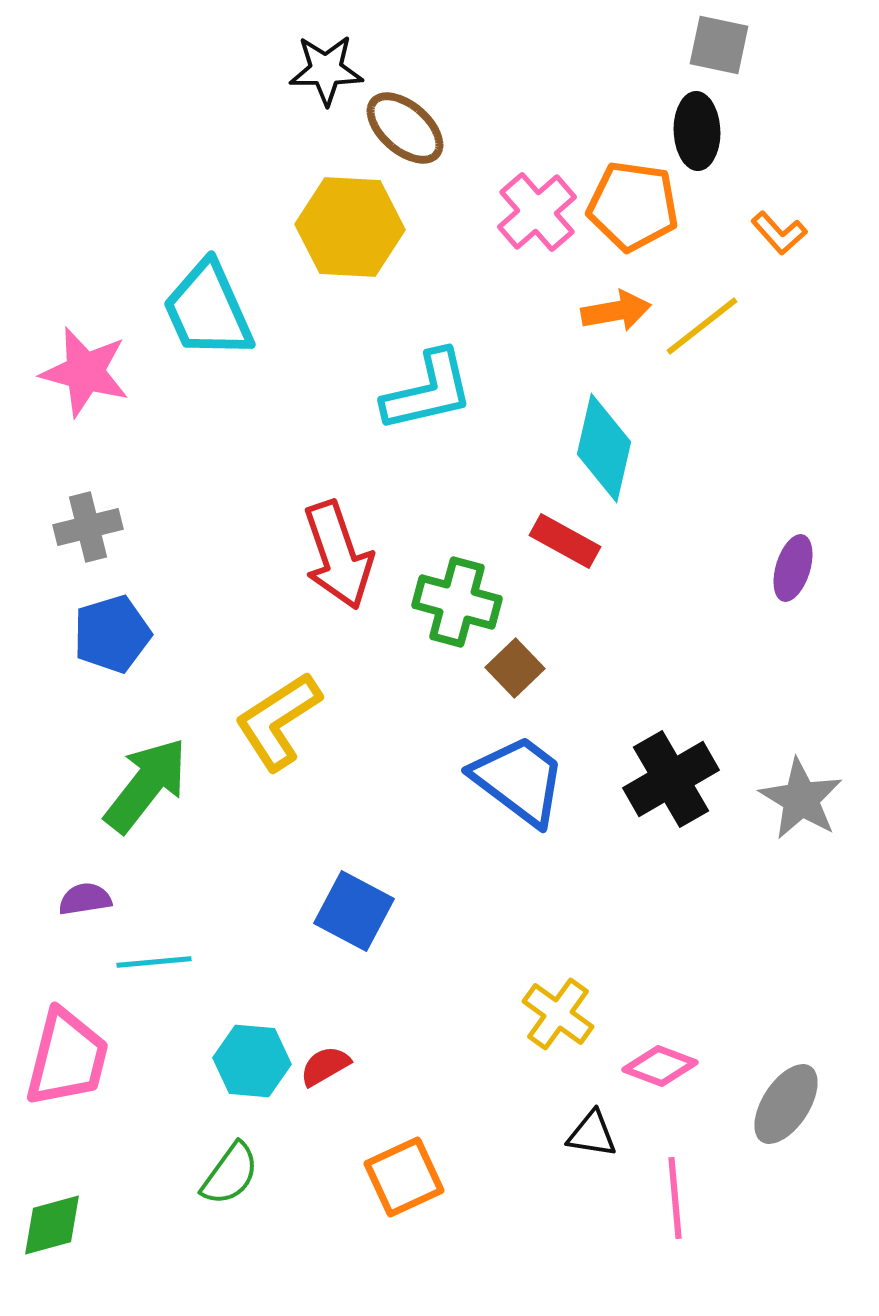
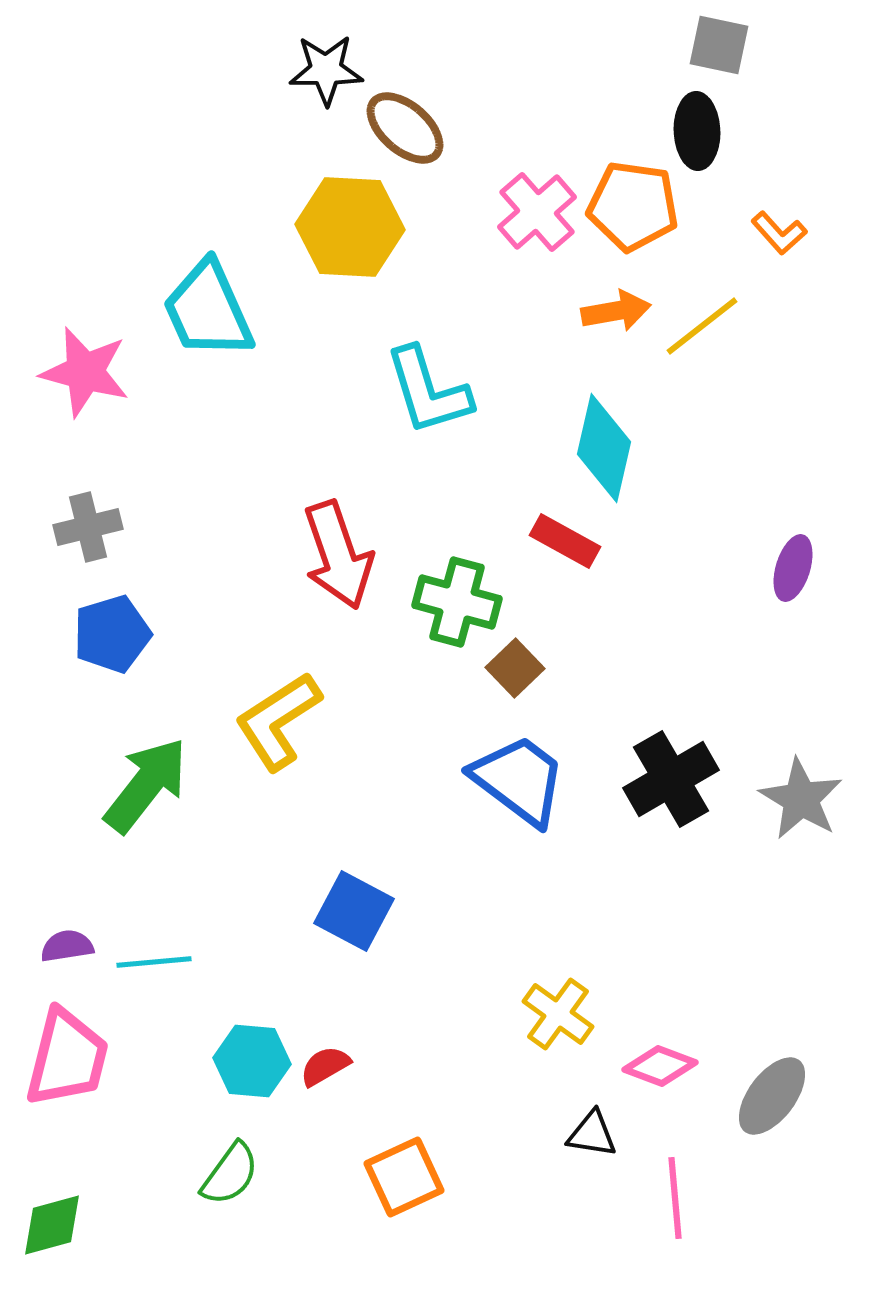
cyan L-shape: rotated 86 degrees clockwise
purple semicircle: moved 18 px left, 47 px down
gray ellipse: moved 14 px left, 8 px up; rotated 4 degrees clockwise
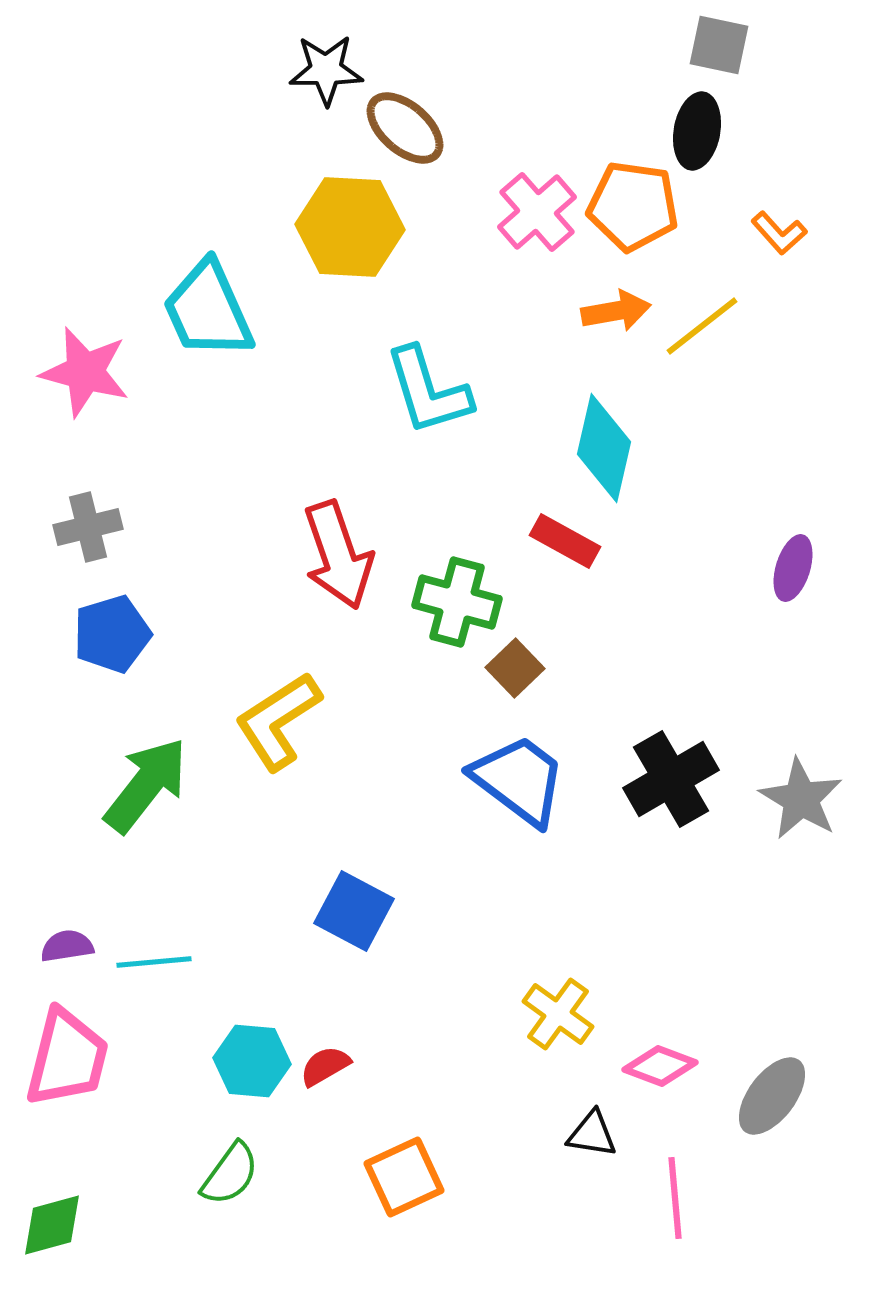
black ellipse: rotated 12 degrees clockwise
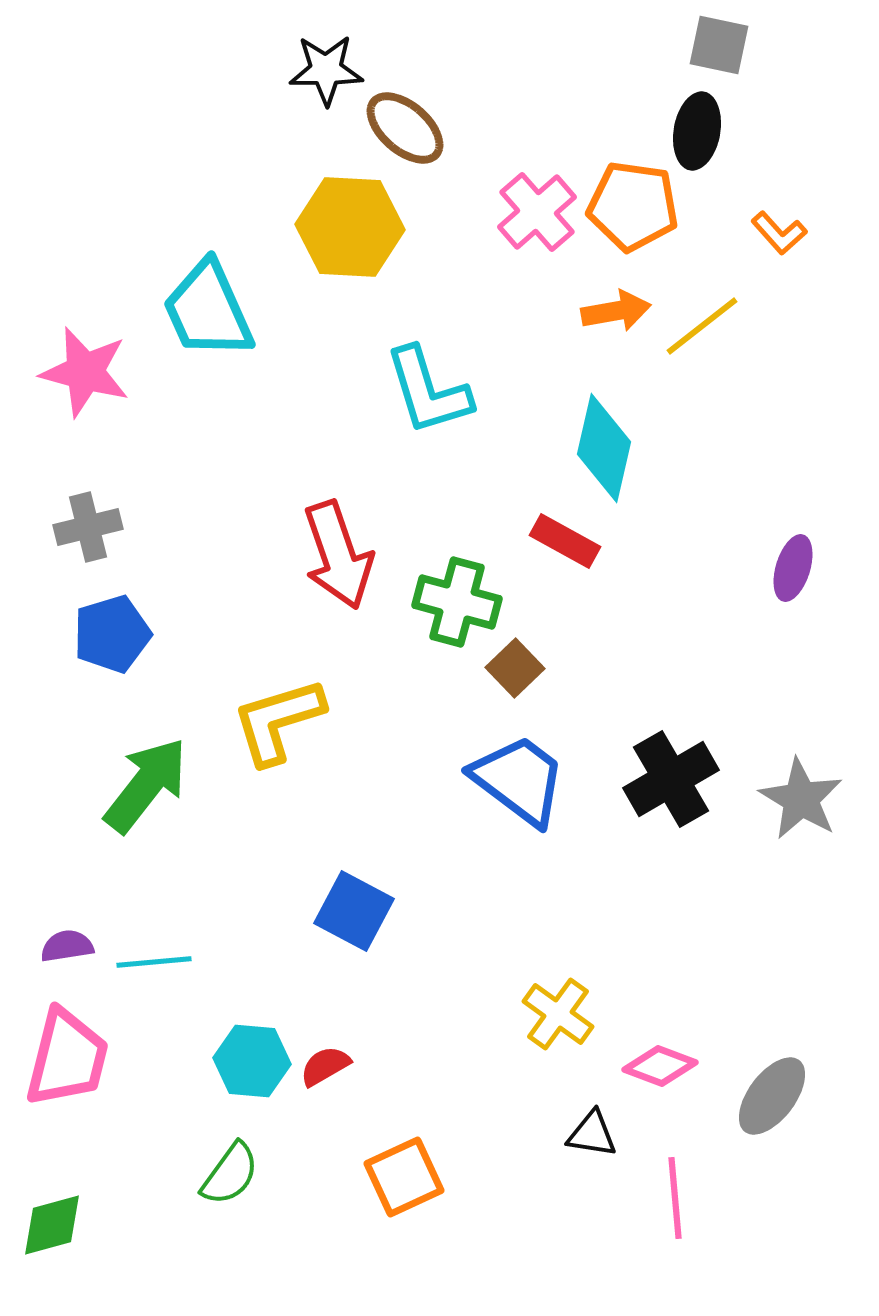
yellow L-shape: rotated 16 degrees clockwise
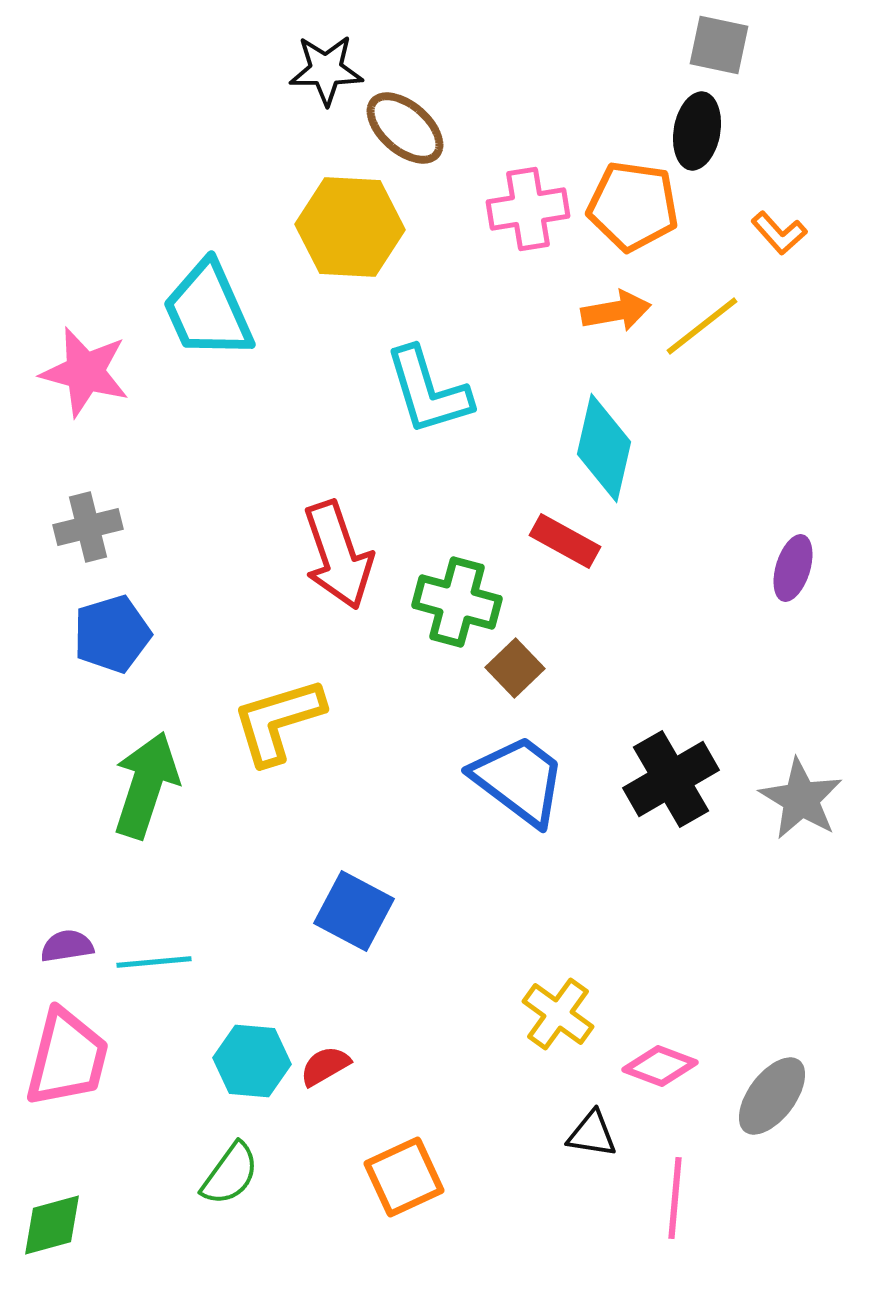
pink cross: moved 9 px left, 3 px up; rotated 32 degrees clockwise
green arrow: rotated 20 degrees counterclockwise
pink line: rotated 10 degrees clockwise
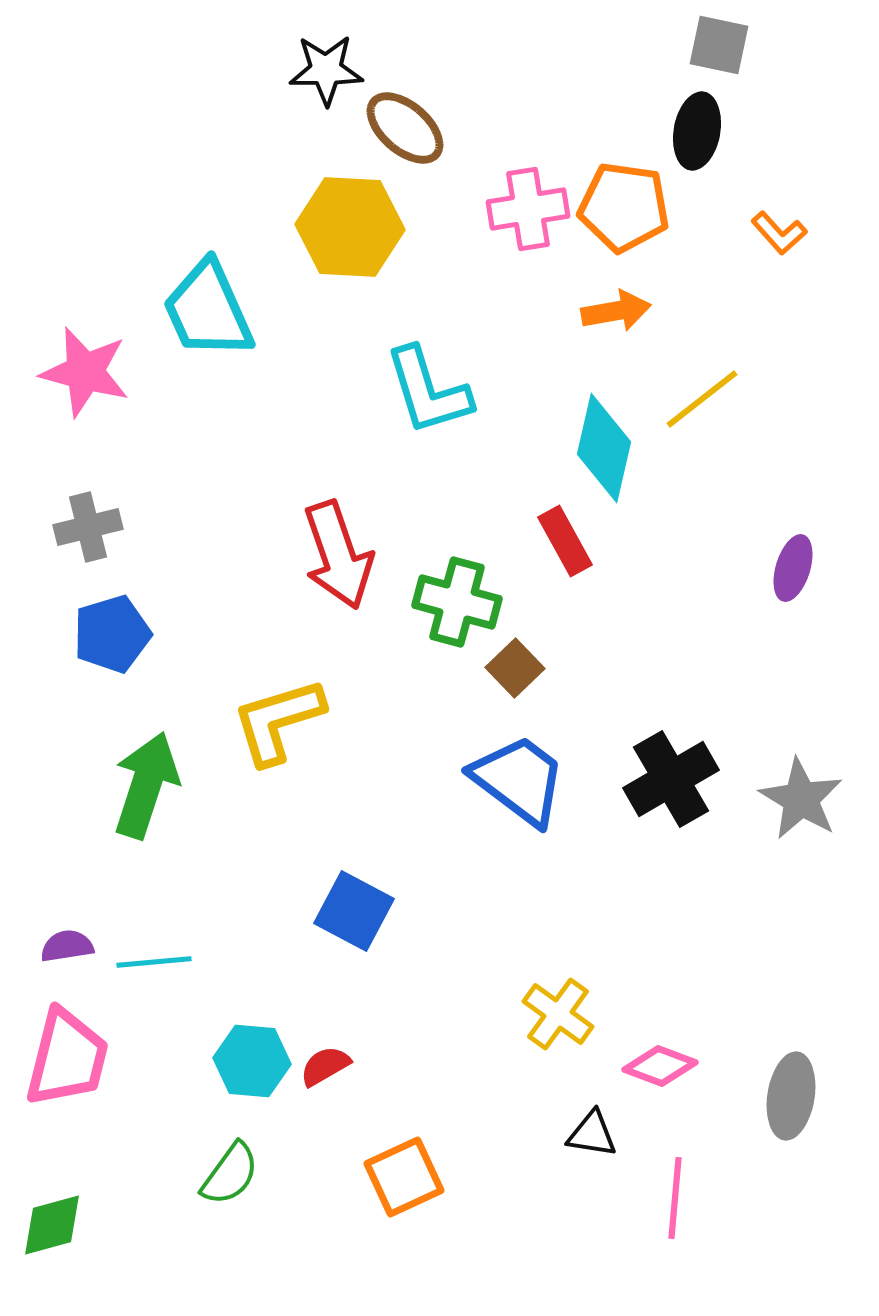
orange pentagon: moved 9 px left, 1 px down
yellow line: moved 73 px down
red rectangle: rotated 32 degrees clockwise
gray ellipse: moved 19 px right; rotated 28 degrees counterclockwise
